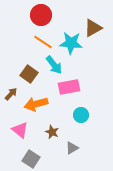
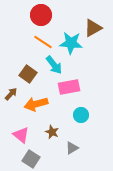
brown square: moved 1 px left
pink triangle: moved 1 px right, 5 px down
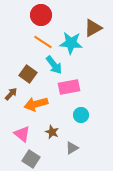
pink triangle: moved 1 px right, 1 px up
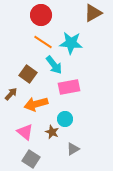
brown triangle: moved 15 px up
cyan circle: moved 16 px left, 4 px down
pink triangle: moved 3 px right, 2 px up
gray triangle: moved 1 px right, 1 px down
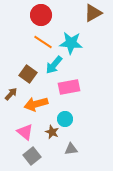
cyan arrow: rotated 78 degrees clockwise
gray triangle: moved 2 px left; rotated 24 degrees clockwise
gray square: moved 1 px right, 3 px up; rotated 18 degrees clockwise
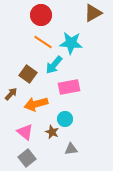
gray square: moved 5 px left, 2 px down
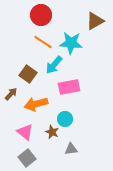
brown triangle: moved 2 px right, 8 px down
